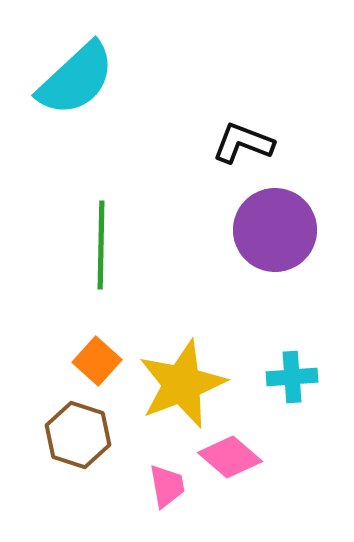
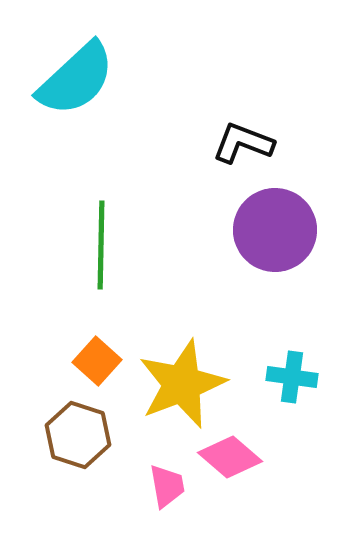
cyan cross: rotated 12 degrees clockwise
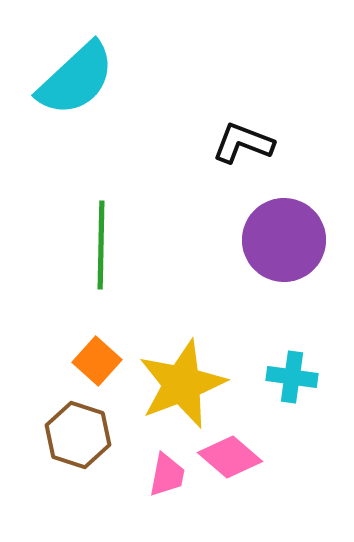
purple circle: moved 9 px right, 10 px down
pink trapezoid: moved 11 px up; rotated 21 degrees clockwise
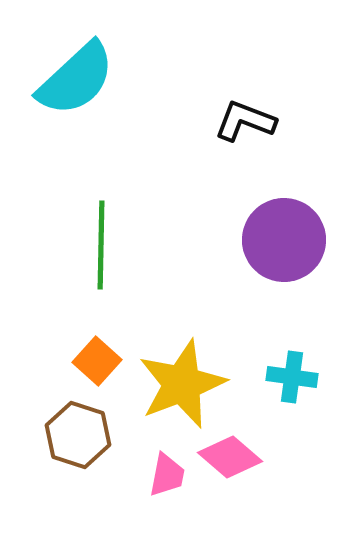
black L-shape: moved 2 px right, 22 px up
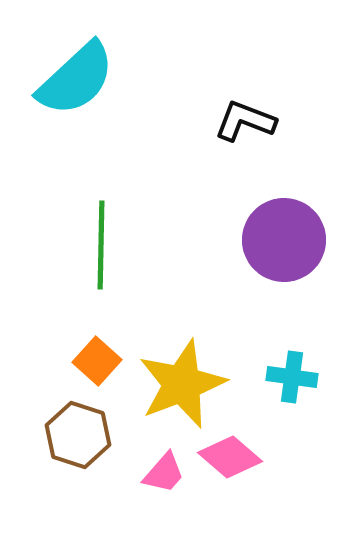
pink trapezoid: moved 3 px left, 2 px up; rotated 30 degrees clockwise
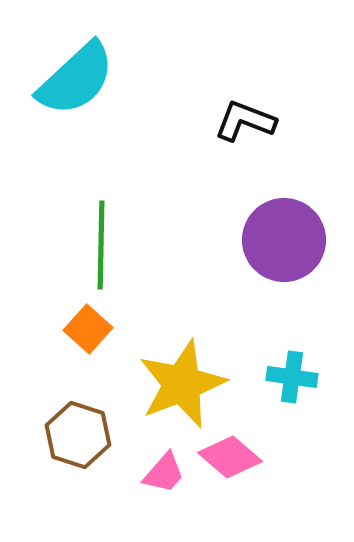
orange square: moved 9 px left, 32 px up
